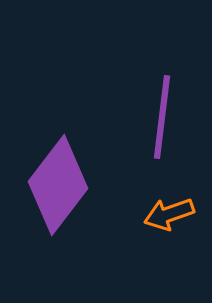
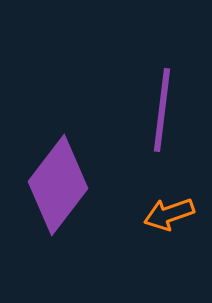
purple line: moved 7 px up
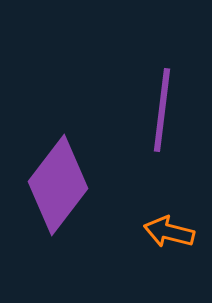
orange arrow: moved 18 px down; rotated 33 degrees clockwise
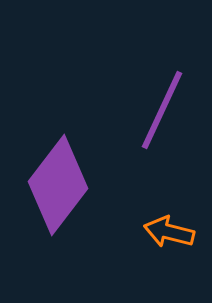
purple line: rotated 18 degrees clockwise
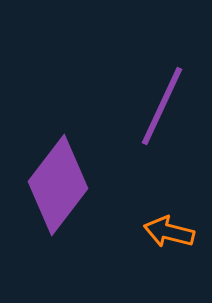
purple line: moved 4 px up
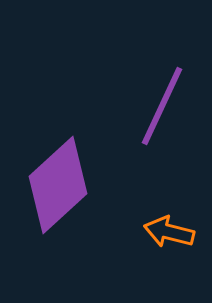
purple diamond: rotated 10 degrees clockwise
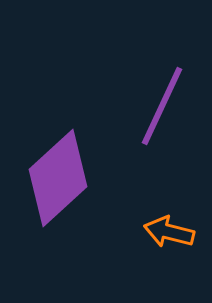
purple diamond: moved 7 px up
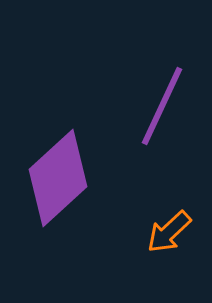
orange arrow: rotated 57 degrees counterclockwise
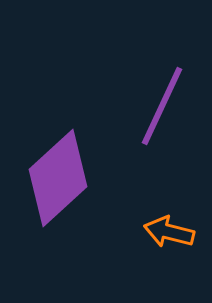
orange arrow: rotated 57 degrees clockwise
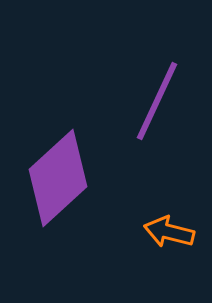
purple line: moved 5 px left, 5 px up
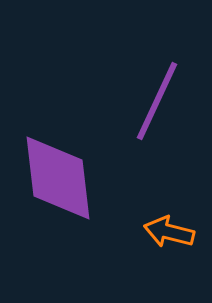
purple diamond: rotated 54 degrees counterclockwise
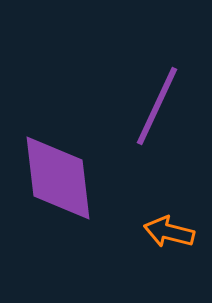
purple line: moved 5 px down
